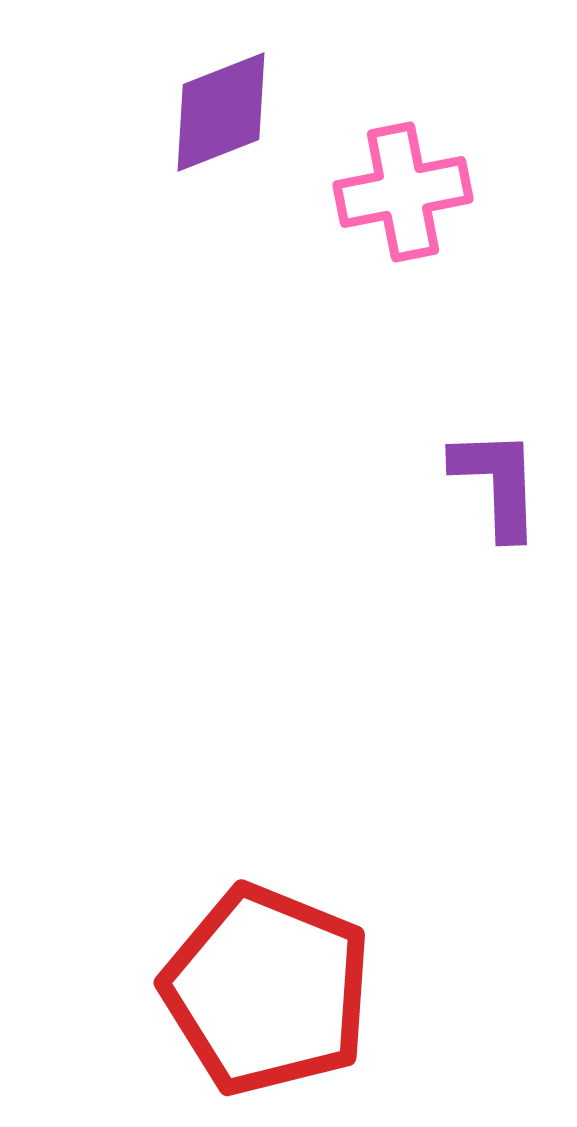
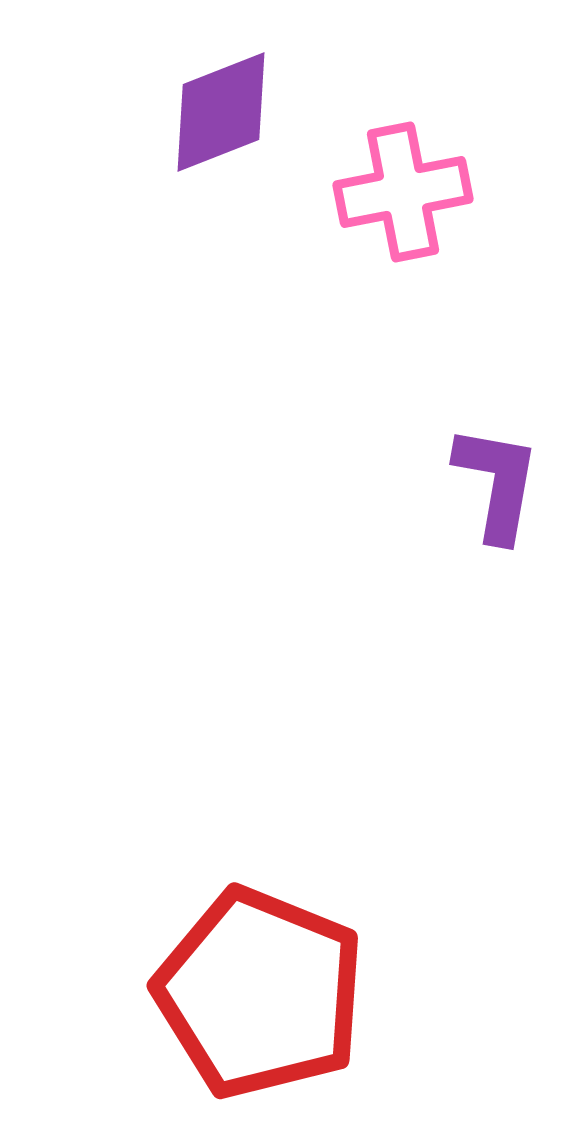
purple L-shape: rotated 12 degrees clockwise
red pentagon: moved 7 px left, 3 px down
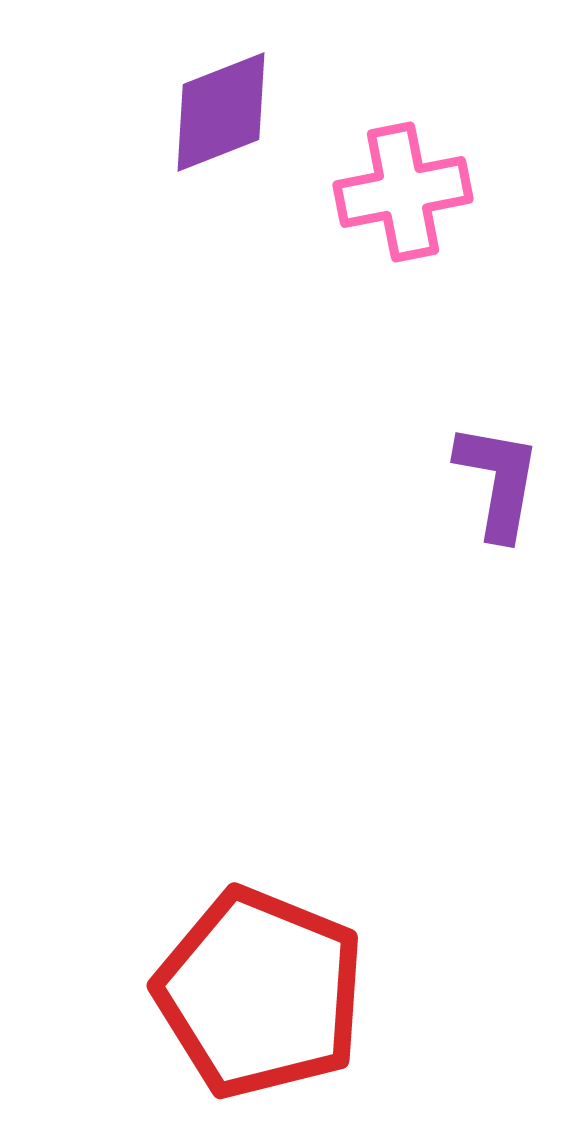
purple L-shape: moved 1 px right, 2 px up
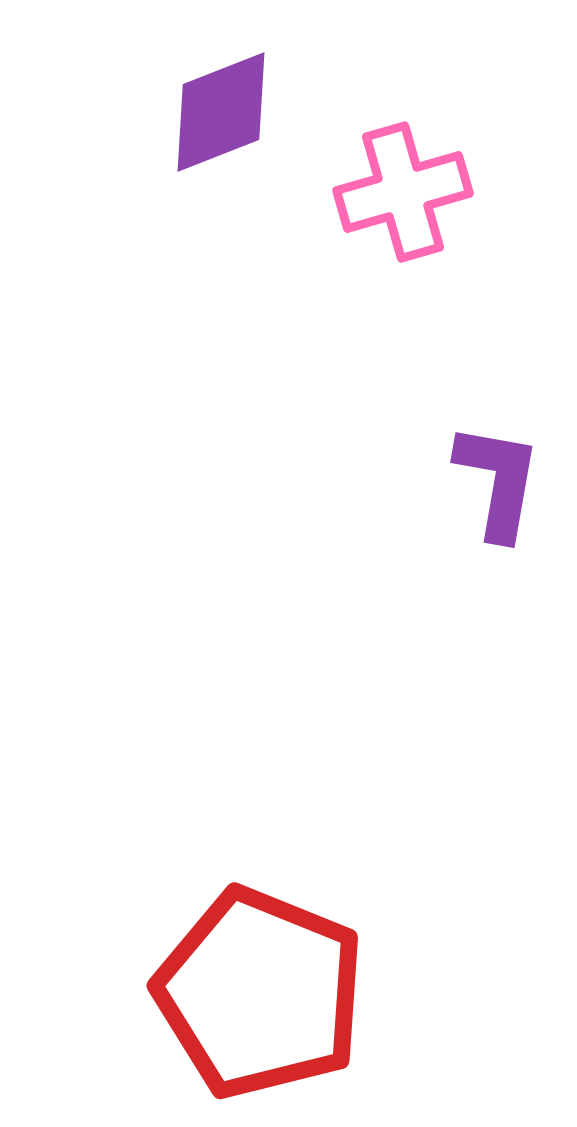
pink cross: rotated 5 degrees counterclockwise
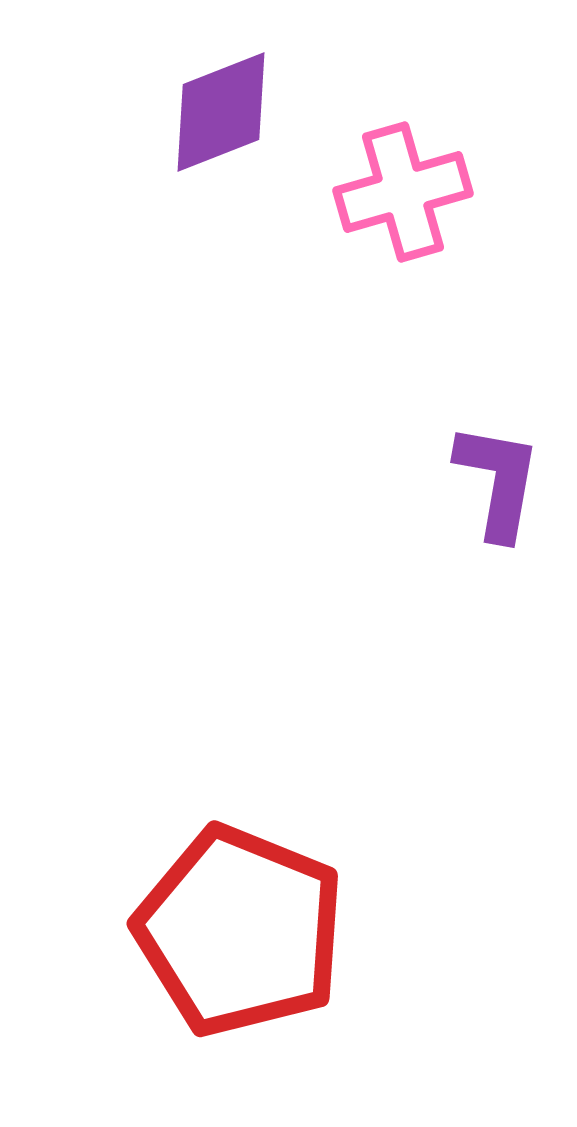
red pentagon: moved 20 px left, 62 px up
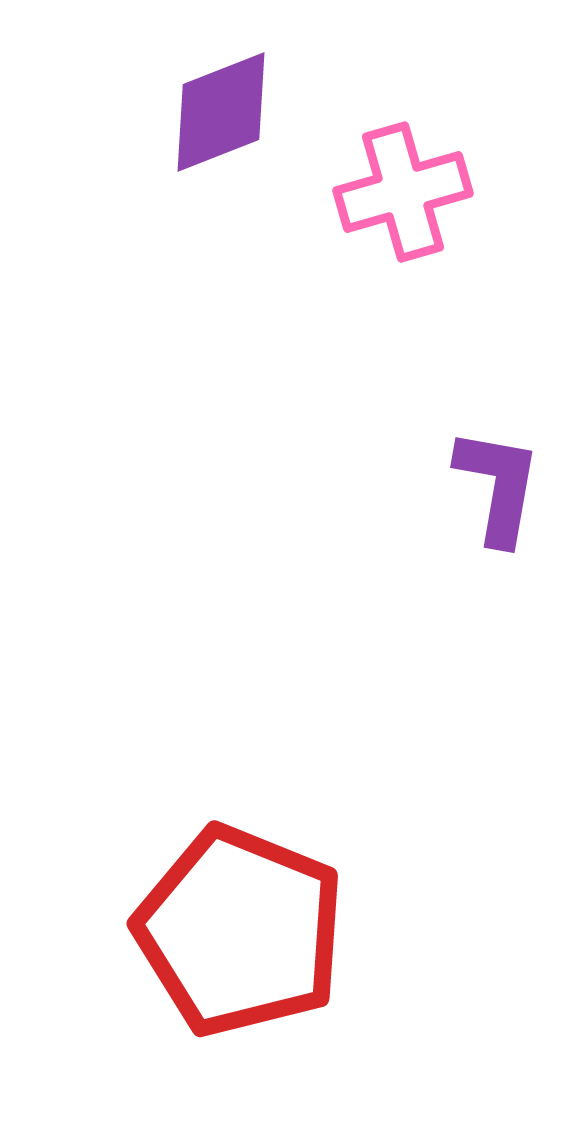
purple L-shape: moved 5 px down
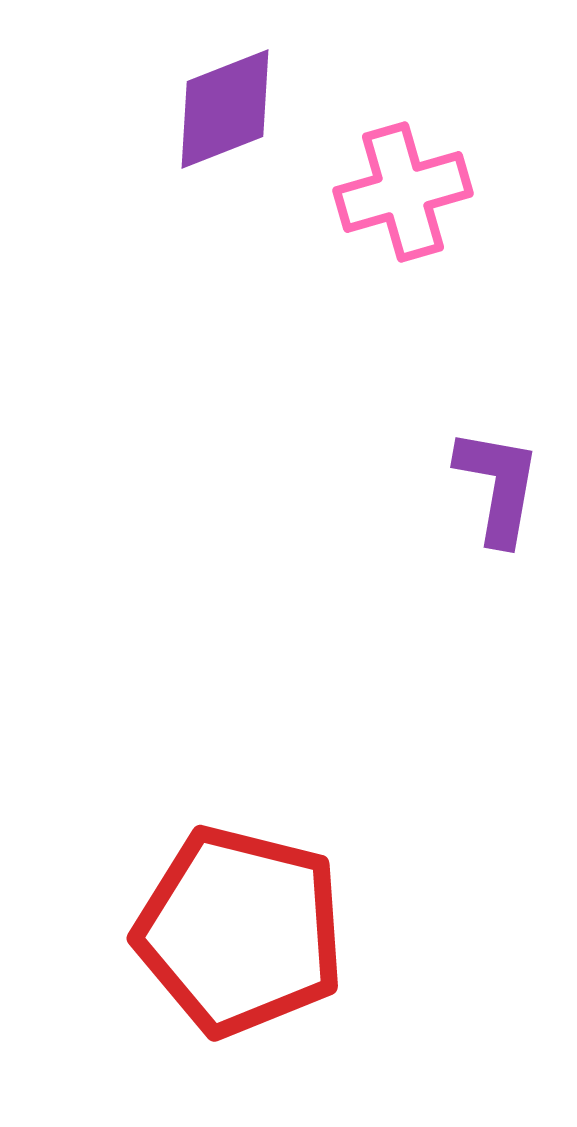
purple diamond: moved 4 px right, 3 px up
red pentagon: rotated 8 degrees counterclockwise
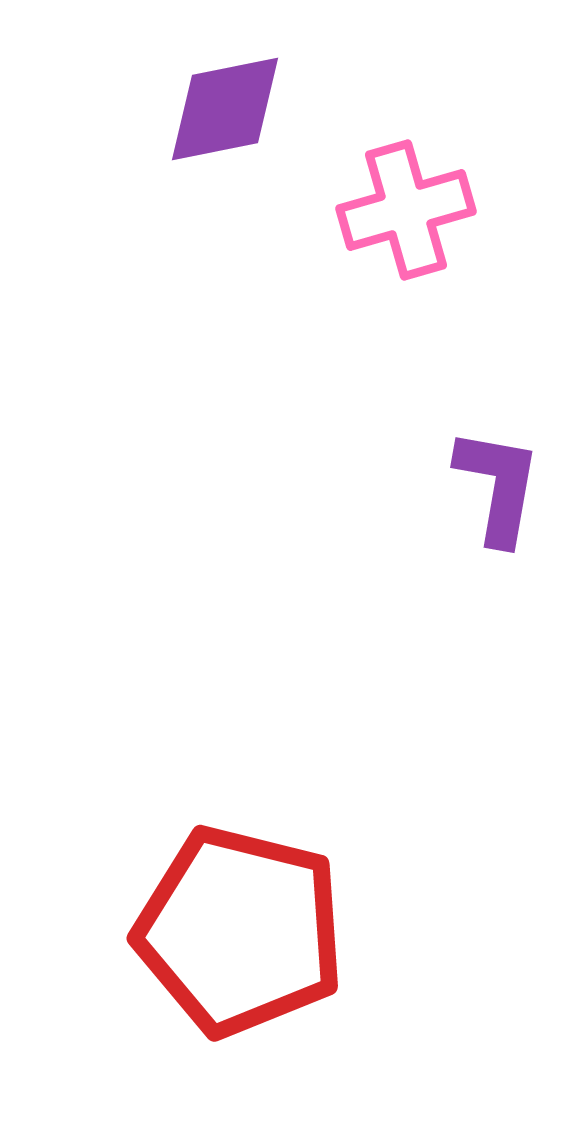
purple diamond: rotated 10 degrees clockwise
pink cross: moved 3 px right, 18 px down
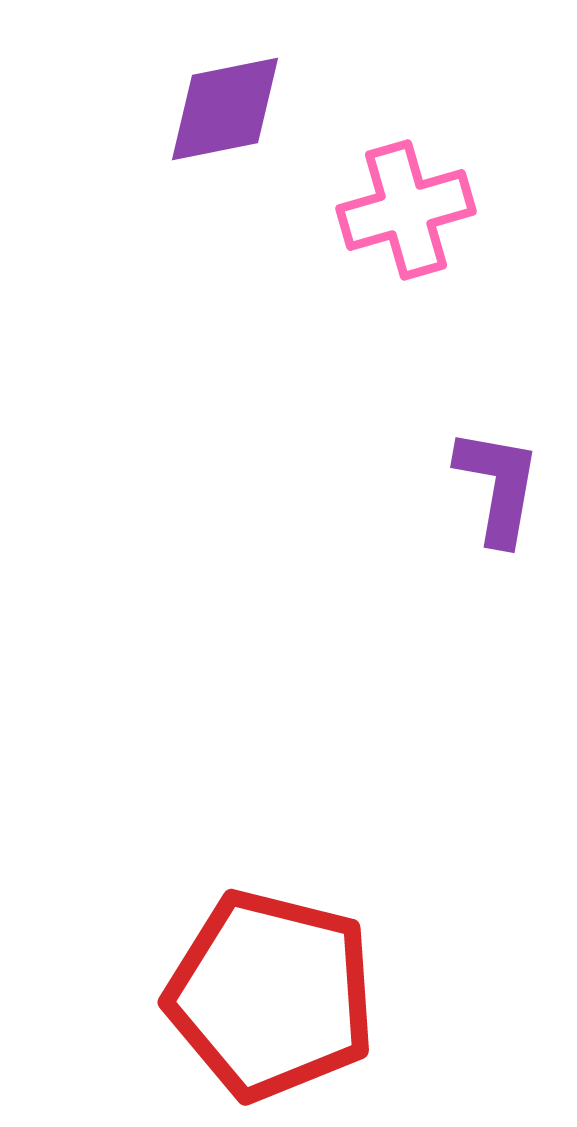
red pentagon: moved 31 px right, 64 px down
